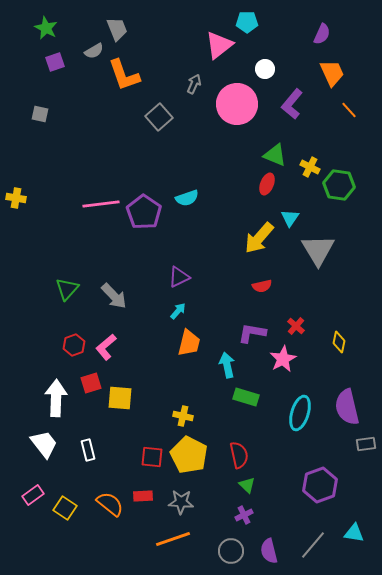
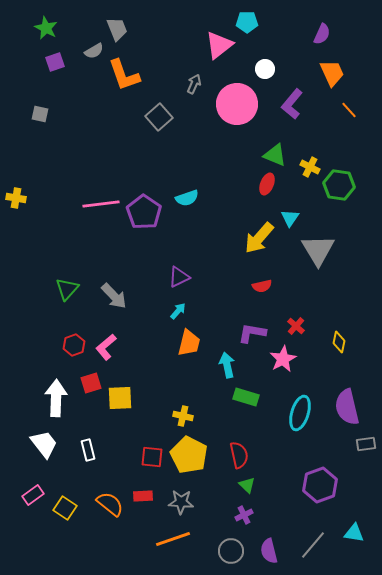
yellow square at (120, 398): rotated 8 degrees counterclockwise
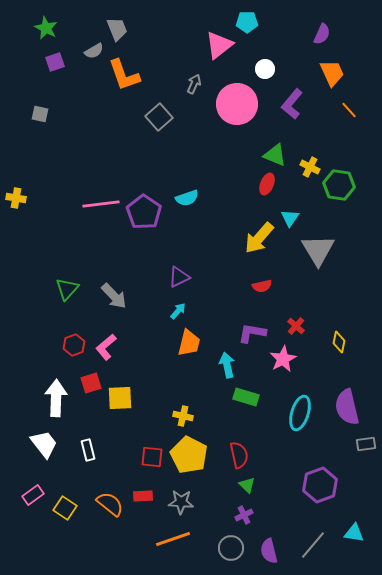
gray circle at (231, 551): moved 3 px up
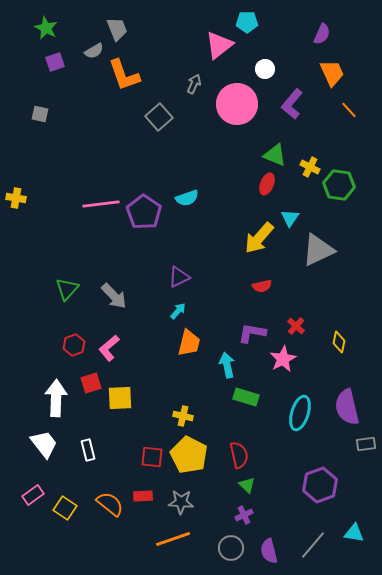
gray triangle at (318, 250): rotated 36 degrees clockwise
pink L-shape at (106, 347): moved 3 px right, 1 px down
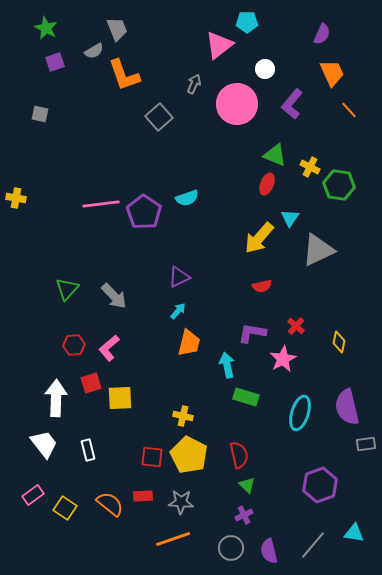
red hexagon at (74, 345): rotated 15 degrees clockwise
